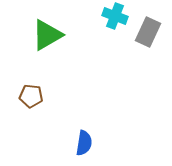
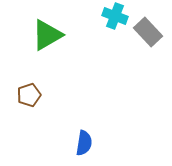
gray rectangle: rotated 68 degrees counterclockwise
brown pentagon: moved 2 px left, 1 px up; rotated 25 degrees counterclockwise
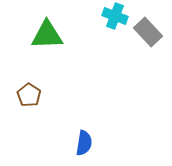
green triangle: rotated 28 degrees clockwise
brown pentagon: rotated 20 degrees counterclockwise
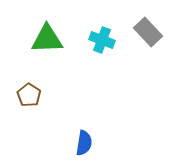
cyan cross: moved 13 px left, 24 px down
green triangle: moved 4 px down
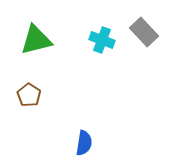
gray rectangle: moved 4 px left
green triangle: moved 11 px left, 1 px down; rotated 12 degrees counterclockwise
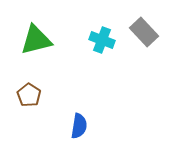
blue semicircle: moved 5 px left, 17 px up
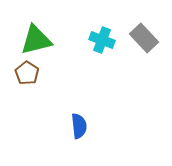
gray rectangle: moved 6 px down
brown pentagon: moved 2 px left, 22 px up
blue semicircle: rotated 15 degrees counterclockwise
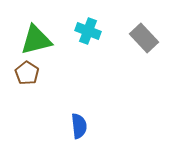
cyan cross: moved 14 px left, 9 px up
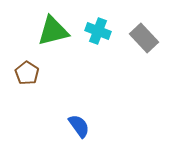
cyan cross: moved 10 px right
green triangle: moved 17 px right, 9 px up
blue semicircle: rotated 30 degrees counterclockwise
